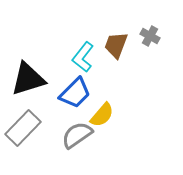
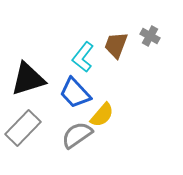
blue trapezoid: rotated 92 degrees clockwise
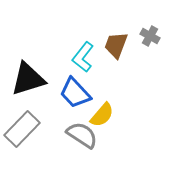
gray rectangle: moved 1 px left, 1 px down
gray semicircle: moved 5 px right; rotated 68 degrees clockwise
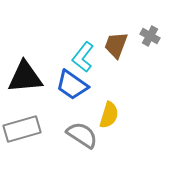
black triangle: moved 3 px left, 2 px up; rotated 12 degrees clockwise
blue trapezoid: moved 3 px left, 8 px up; rotated 12 degrees counterclockwise
yellow semicircle: moved 7 px right; rotated 24 degrees counterclockwise
gray rectangle: rotated 30 degrees clockwise
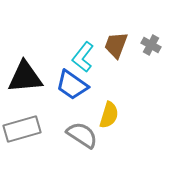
gray cross: moved 1 px right, 9 px down
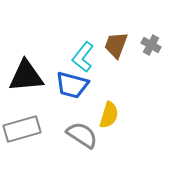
black triangle: moved 1 px right, 1 px up
blue trapezoid: rotated 20 degrees counterclockwise
